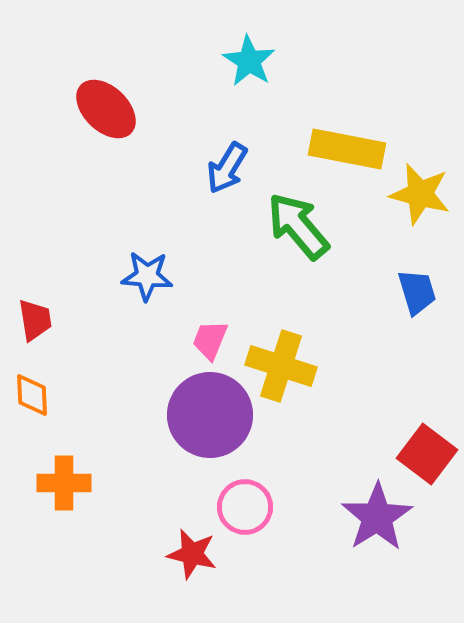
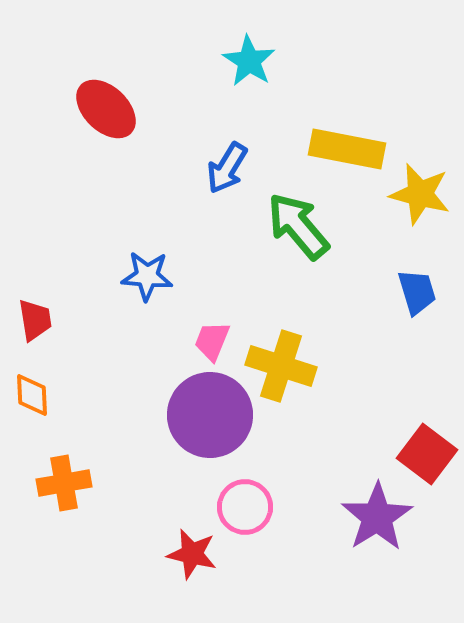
pink trapezoid: moved 2 px right, 1 px down
orange cross: rotated 10 degrees counterclockwise
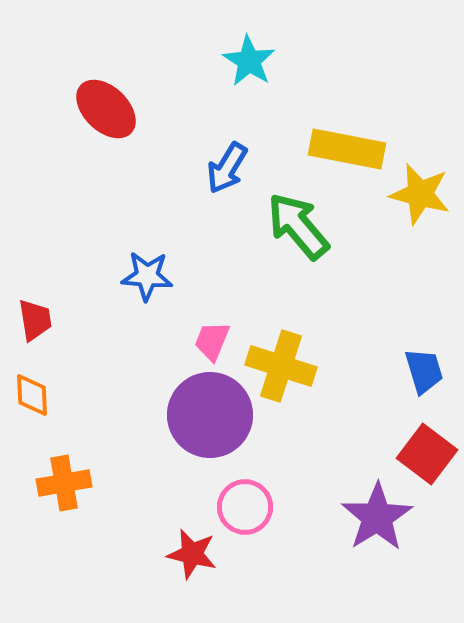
blue trapezoid: moved 7 px right, 79 px down
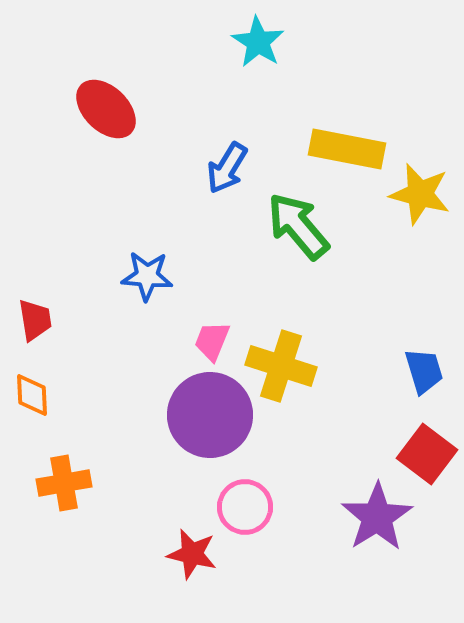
cyan star: moved 9 px right, 19 px up
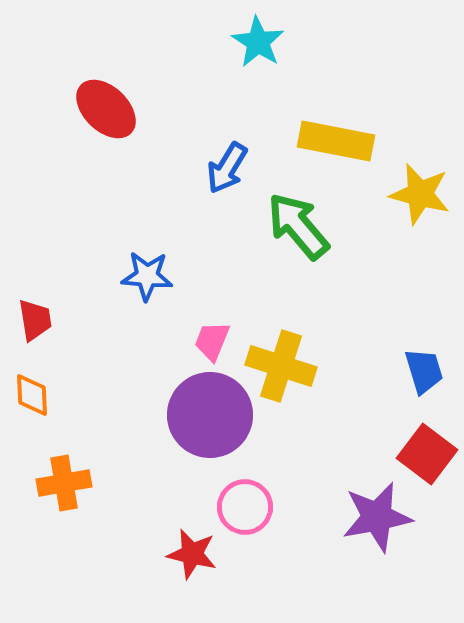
yellow rectangle: moved 11 px left, 8 px up
purple star: rotated 22 degrees clockwise
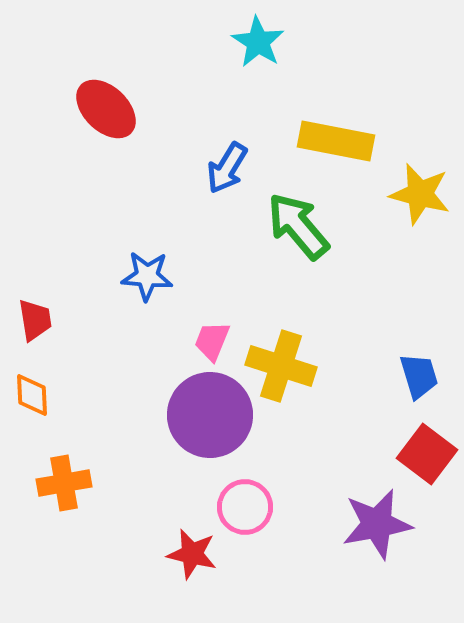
blue trapezoid: moved 5 px left, 5 px down
purple star: moved 7 px down
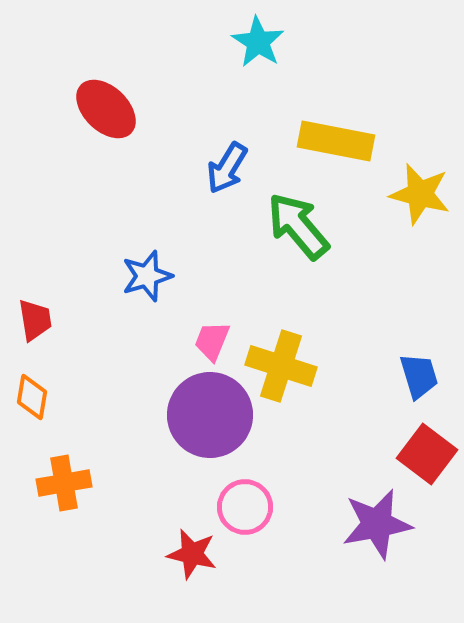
blue star: rotated 21 degrees counterclockwise
orange diamond: moved 2 px down; rotated 12 degrees clockwise
